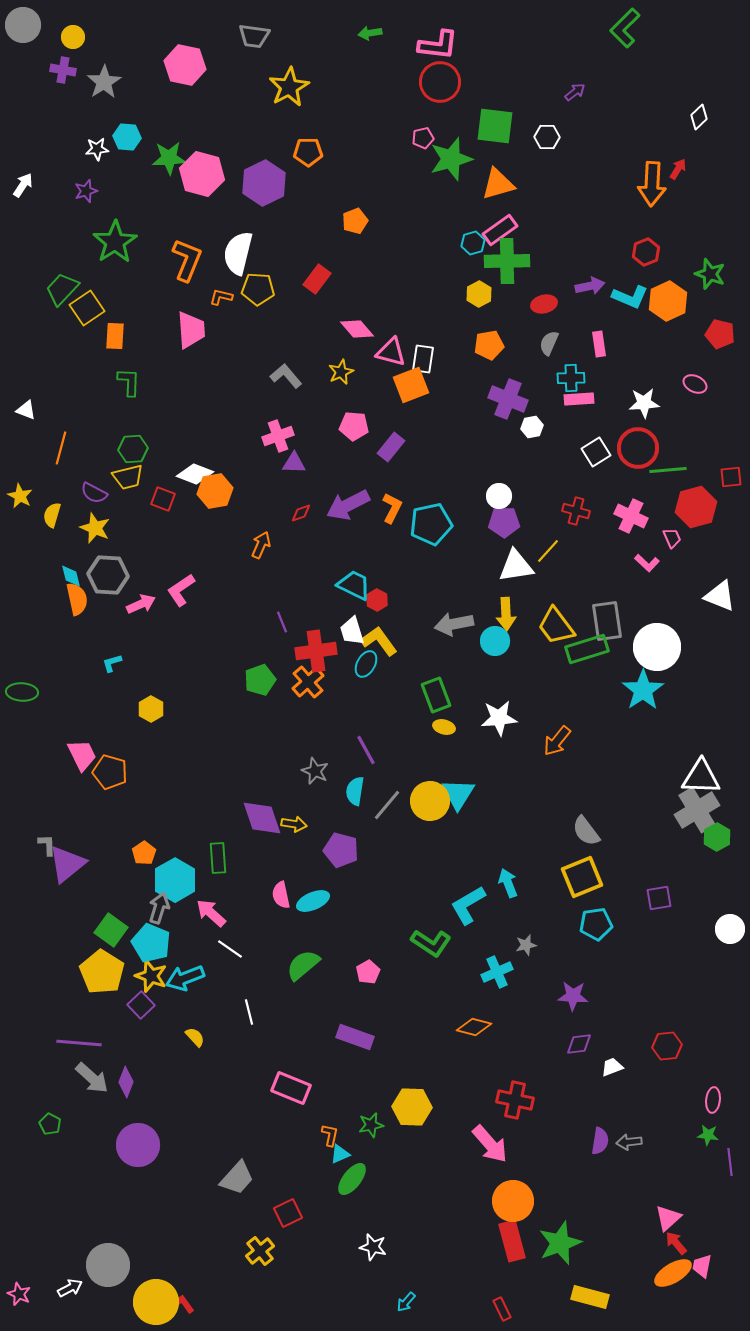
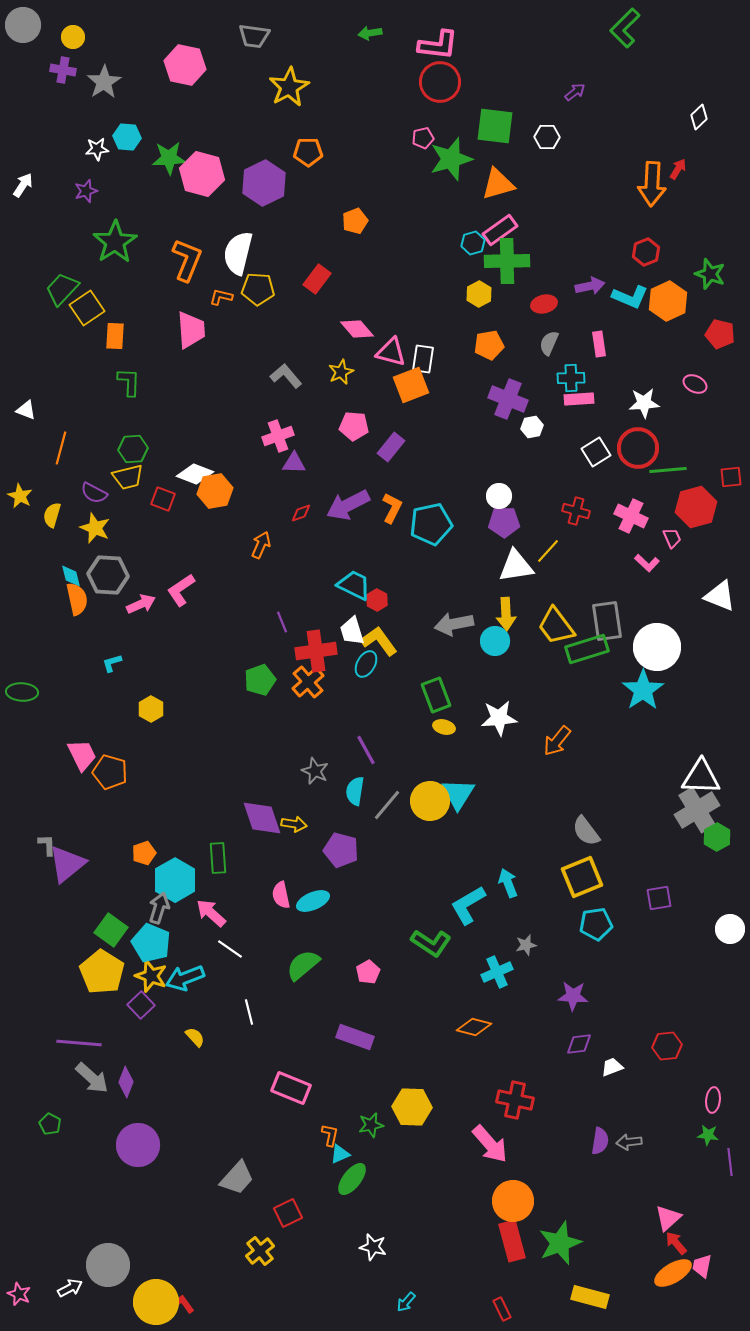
orange pentagon at (144, 853): rotated 15 degrees clockwise
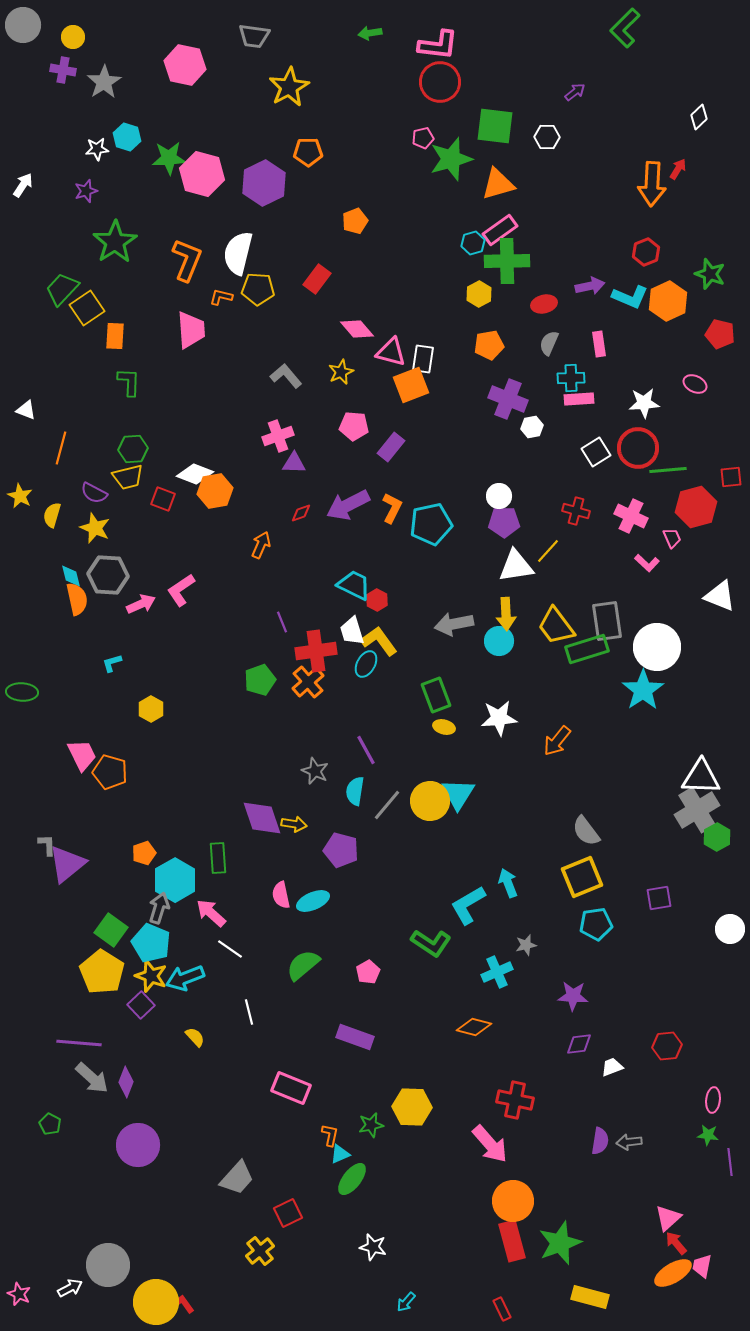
cyan hexagon at (127, 137): rotated 12 degrees clockwise
cyan circle at (495, 641): moved 4 px right
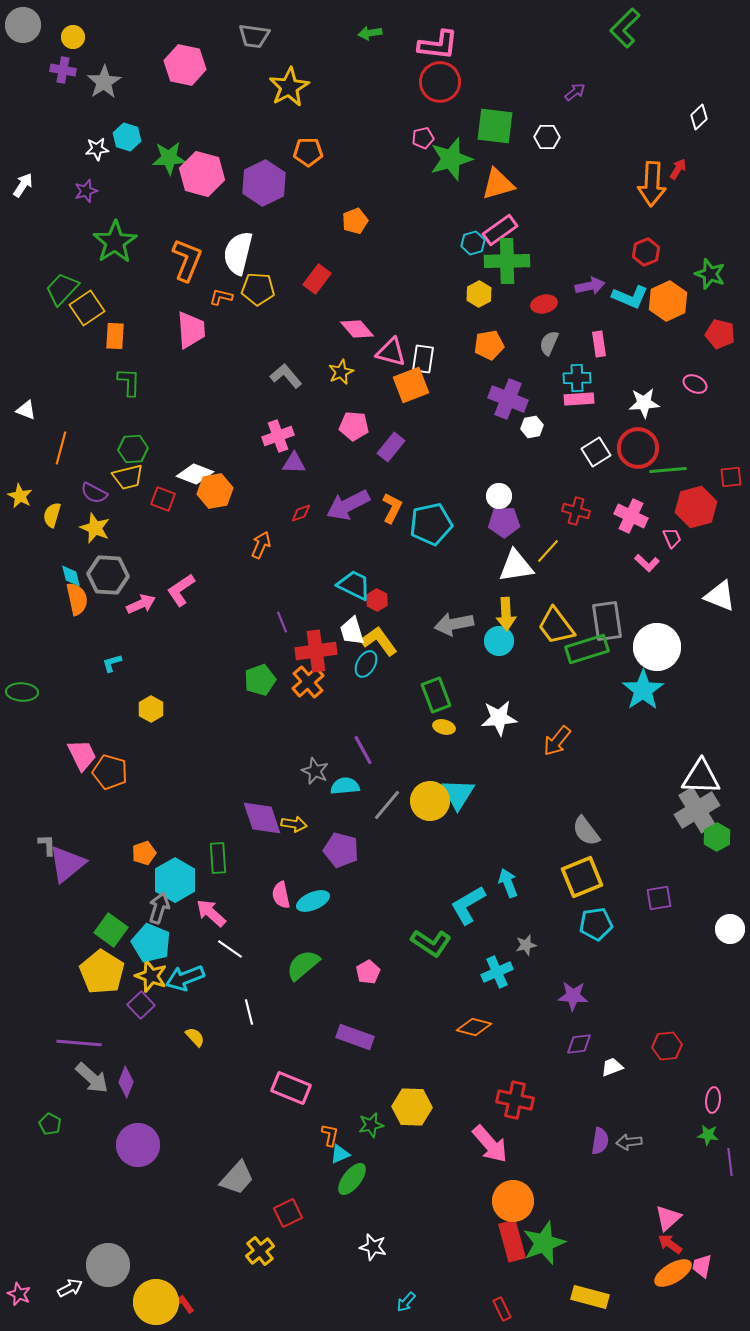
cyan cross at (571, 378): moved 6 px right
purple line at (366, 750): moved 3 px left
cyan semicircle at (355, 791): moved 10 px left, 5 px up; rotated 76 degrees clockwise
green star at (560, 1243): moved 16 px left
red arrow at (676, 1243): moved 6 px left, 1 px down; rotated 15 degrees counterclockwise
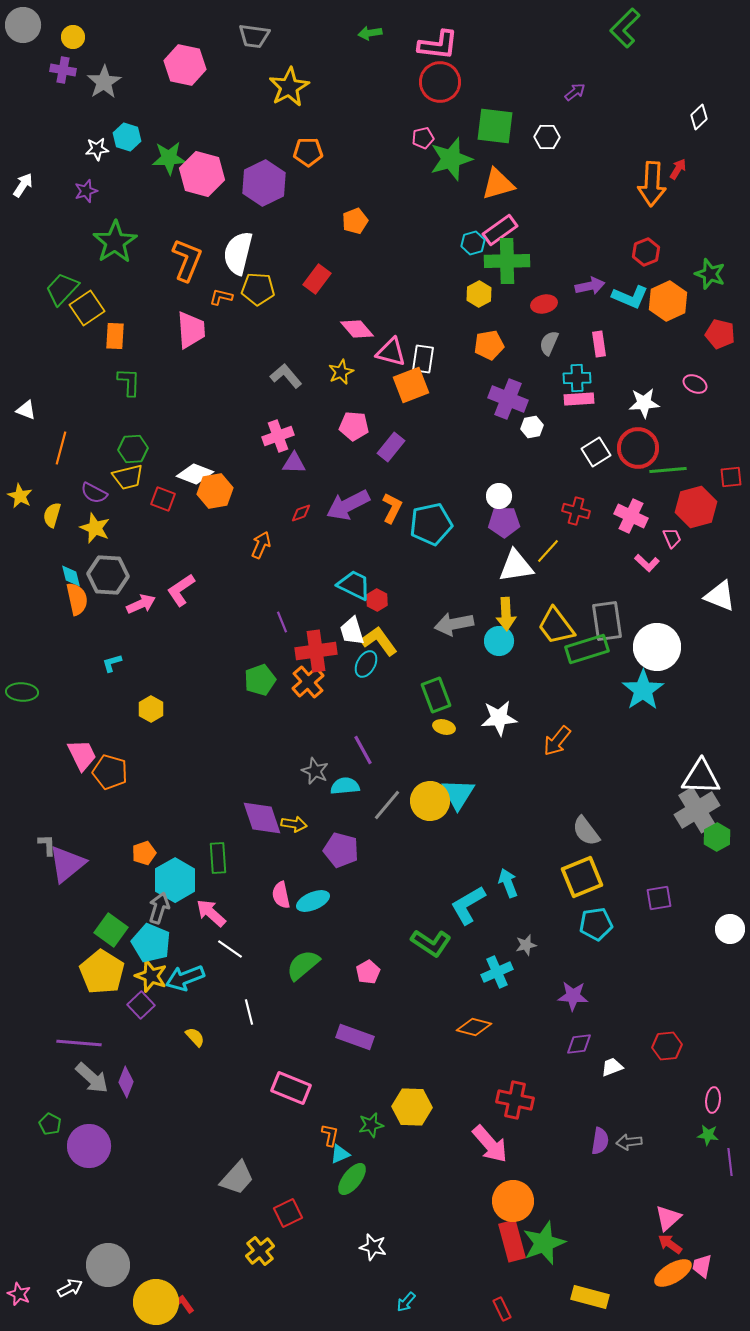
purple circle at (138, 1145): moved 49 px left, 1 px down
